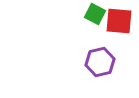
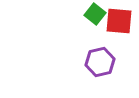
green square: rotated 10 degrees clockwise
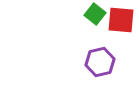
red square: moved 2 px right, 1 px up
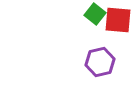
red square: moved 3 px left
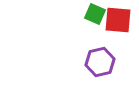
green square: rotated 15 degrees counterclockwise
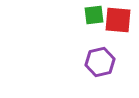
green square: moved 1 px left, 1 px down; rotated 30 degrees counterclockwise
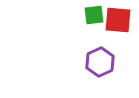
purple hexagon: rotated 12 degrees counterclockwise
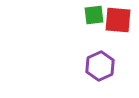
purple hexagon: moved 4 px down
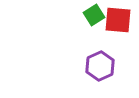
green square: rotated 25 degrees counterclockwise
